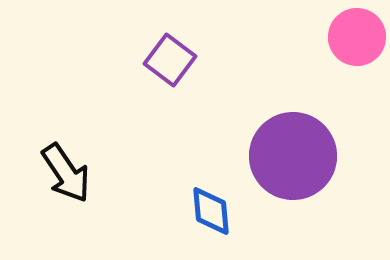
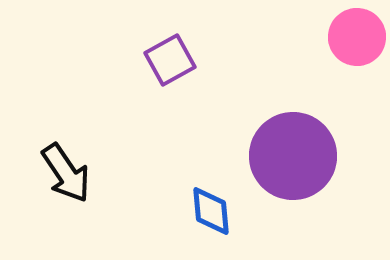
purple square: rotated 24 degrees clockwise
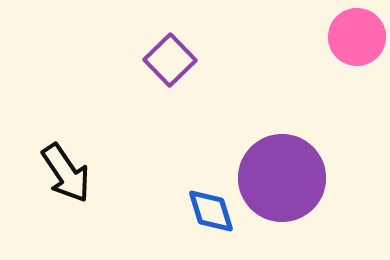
purple square: rotated 15 degrees counterclockwise
purple circle: moved 11 px left, 22 px down
blue diamond: rotated 12 degrees counterclockwise
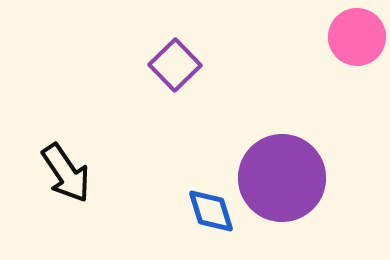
purple square: moved 5 px right, 5 px down
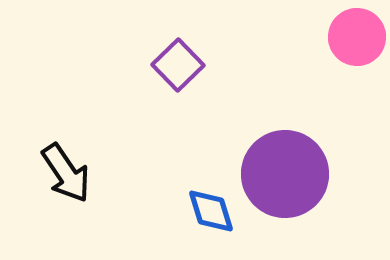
purple square: moved 3 px right
purple circle: moved 3 px right, 4 px up
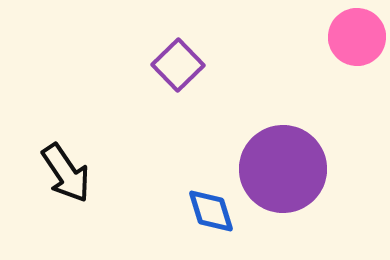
purple circle: moved 2 px left, 5 px up
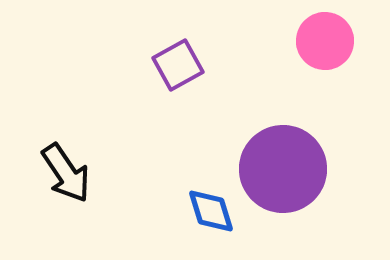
pink circle: moved 32 px left, 4 px down
purple square: rotated 15 degrees clockwise
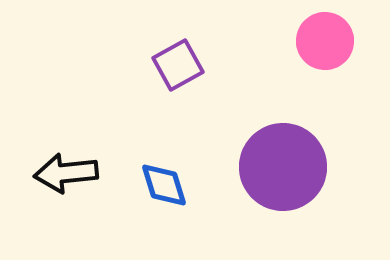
purple circle: moved 2 px up
black arrow: rotated 118 degrees clockwise
blue diamond: moved 47 px left, 26 px up
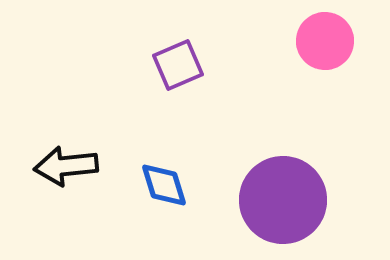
purple square: rotated 6 degrees clockwise
purple circle: moved 33 px down
black arrow: moved 7 px up
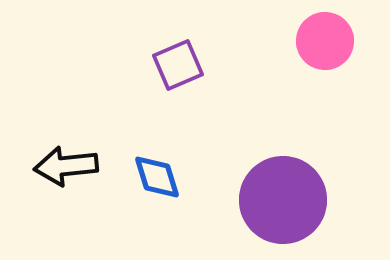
blue diamond: moved 7 px left, 8 px up
